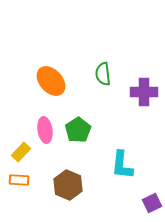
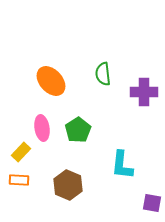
pink ellipse: moved 3 px left, 2 px up
purple square: rotated 36 degrees clockwise
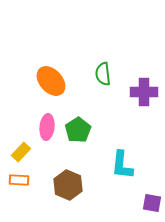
pink ellipse: moved 5 px right, 1 px up; rotated 15 degrees clockwise
